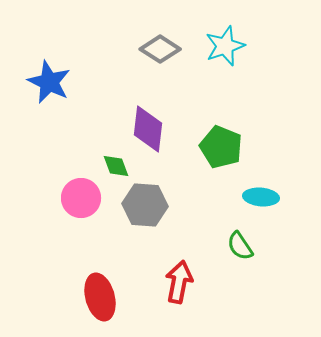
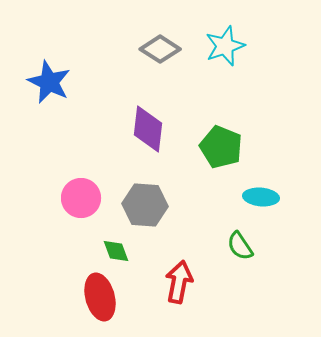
green diamond: moved 85 px down
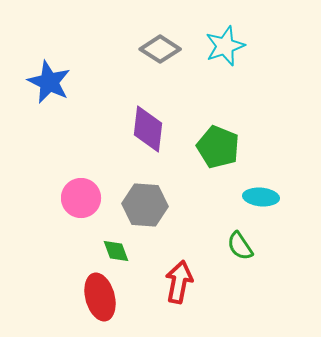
green pentagon: moved 3 px left
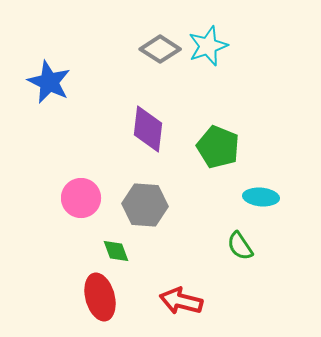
cyan star: moved 17 px left
red arrow: moved 2 px right, 19 px down; rotated 87 degrees counterclockwise
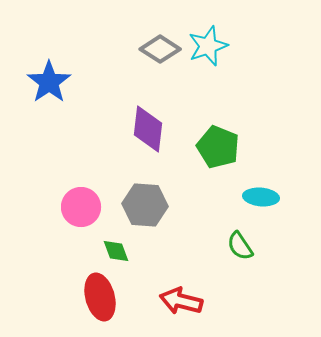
blue star: rotated 12 degrees clockwise
pink circle: moved 9 px down
